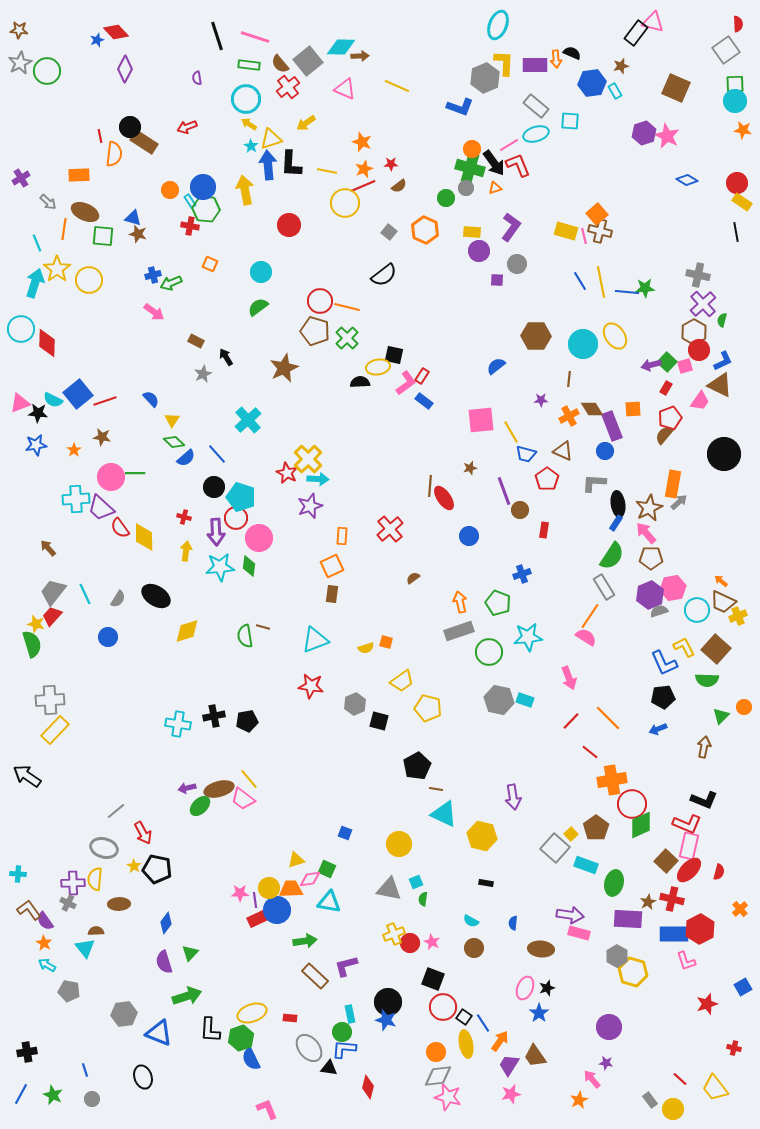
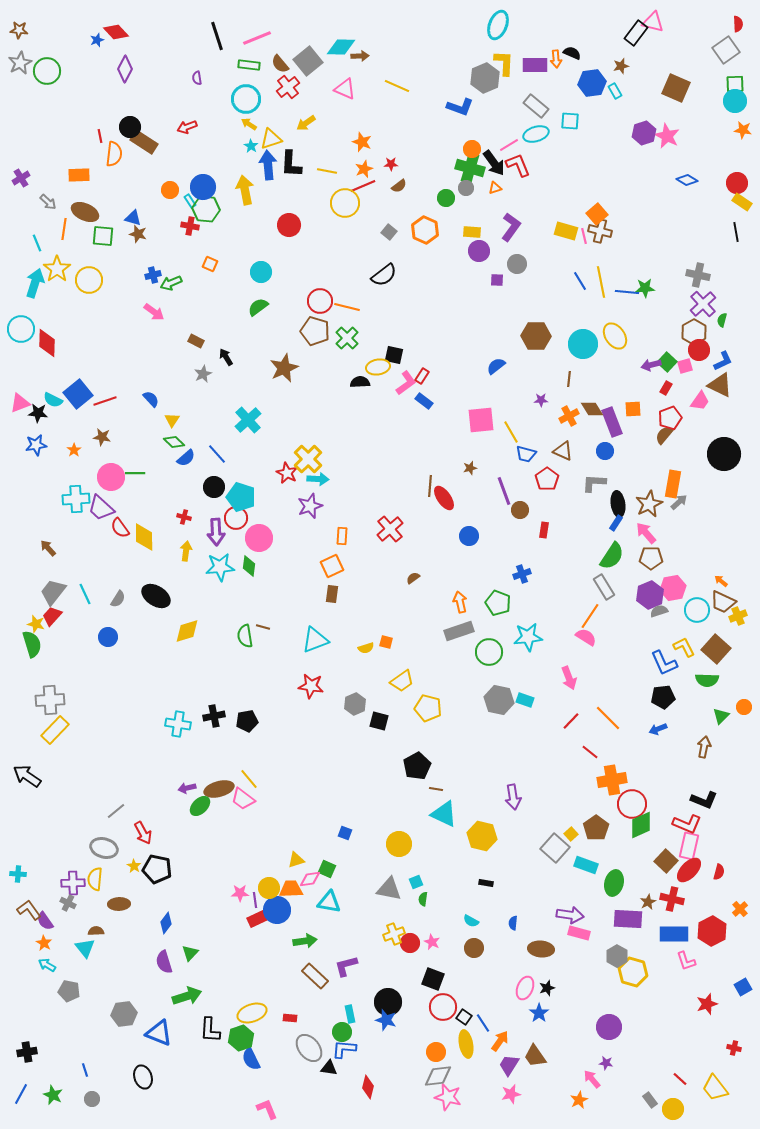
pink line at (255, 37): moved 2 px right, 1 px down; rotated 40 degrees counterclockwise
purple rectangle at (612, 426): moved 4 px up
brown star at (649, 508): moved 4 px up
red hexagon at (700, 929): moved 12 px right, 2 px down
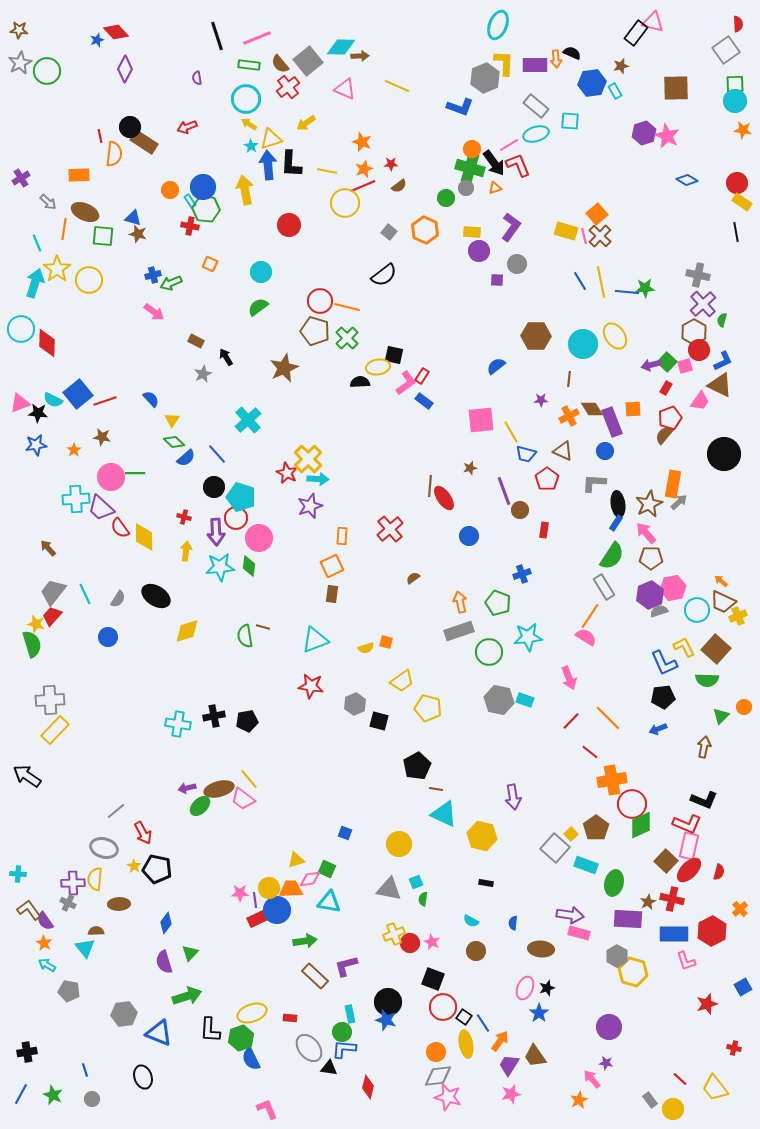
brown square at (676, 88): rotated 24 degrees counterclockwise
brown cross at (600, 231): moved 5 px down; rotated 30 degrees clockwise
brown circle at (474, 948): moved 2 px right, 3 px down
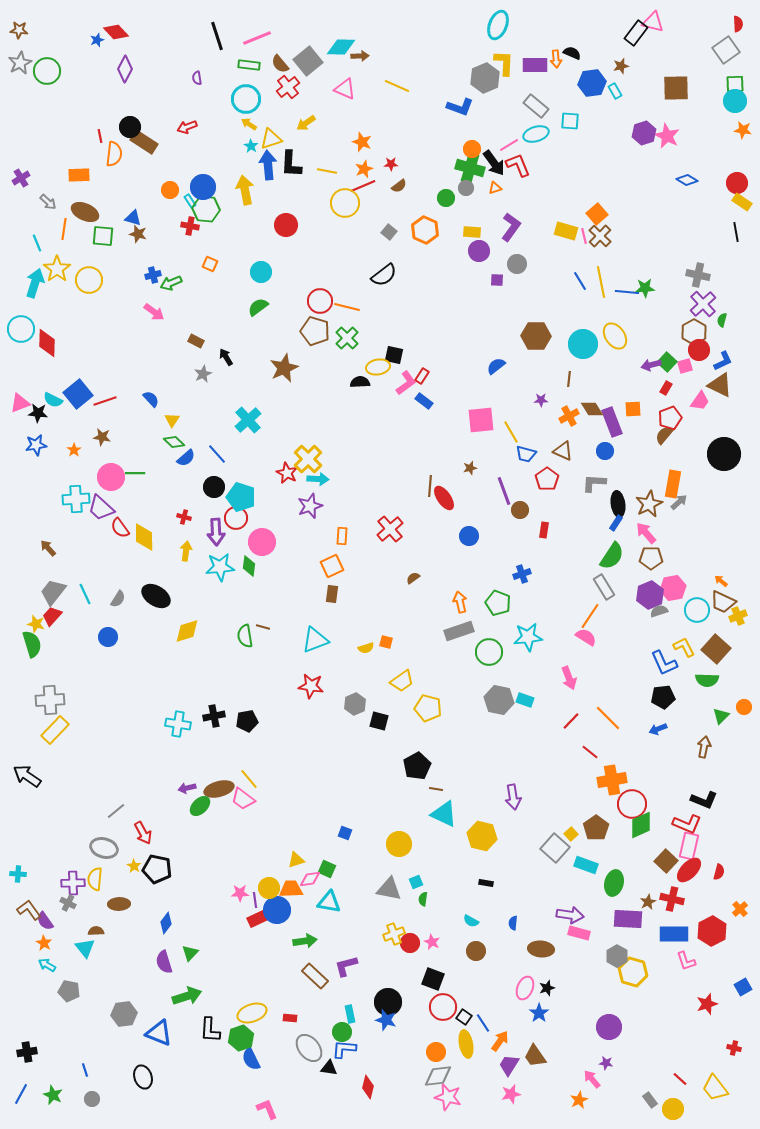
red circle at (289, 225): moved 3 px left
pink circle at (259, 538): moved 3 px right, 4 px down
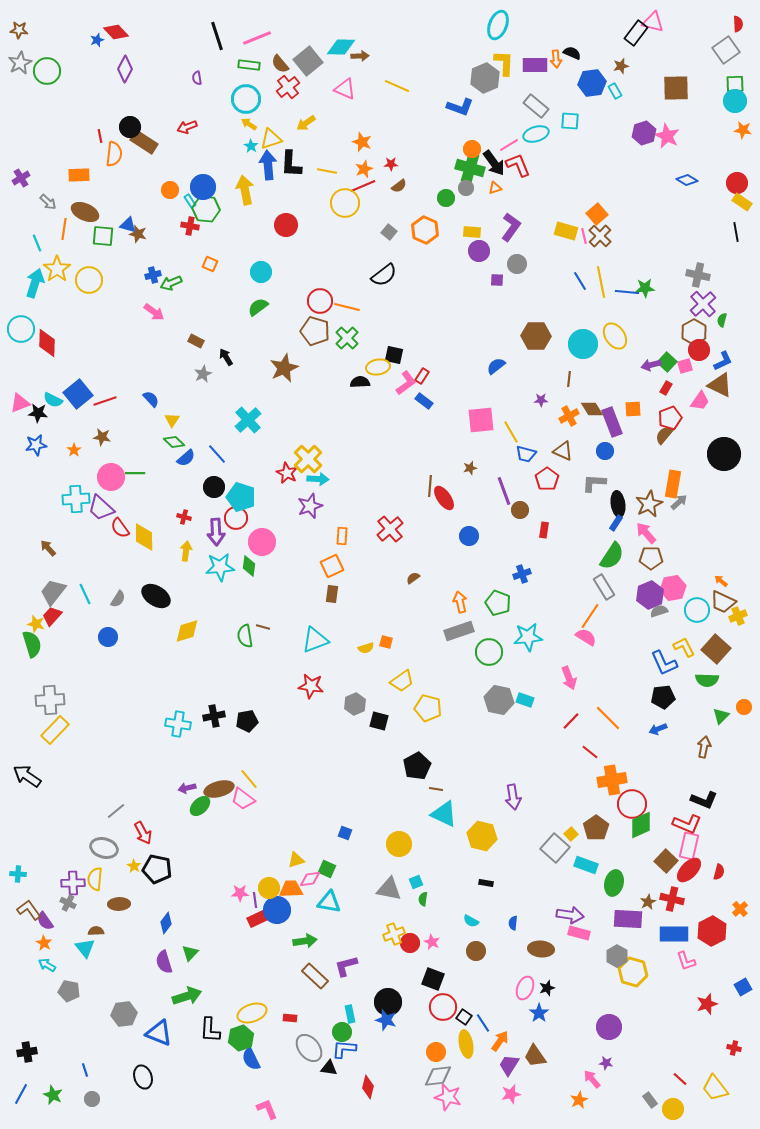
blue triangle at (133, 218): moved 5 px left, 7 px down
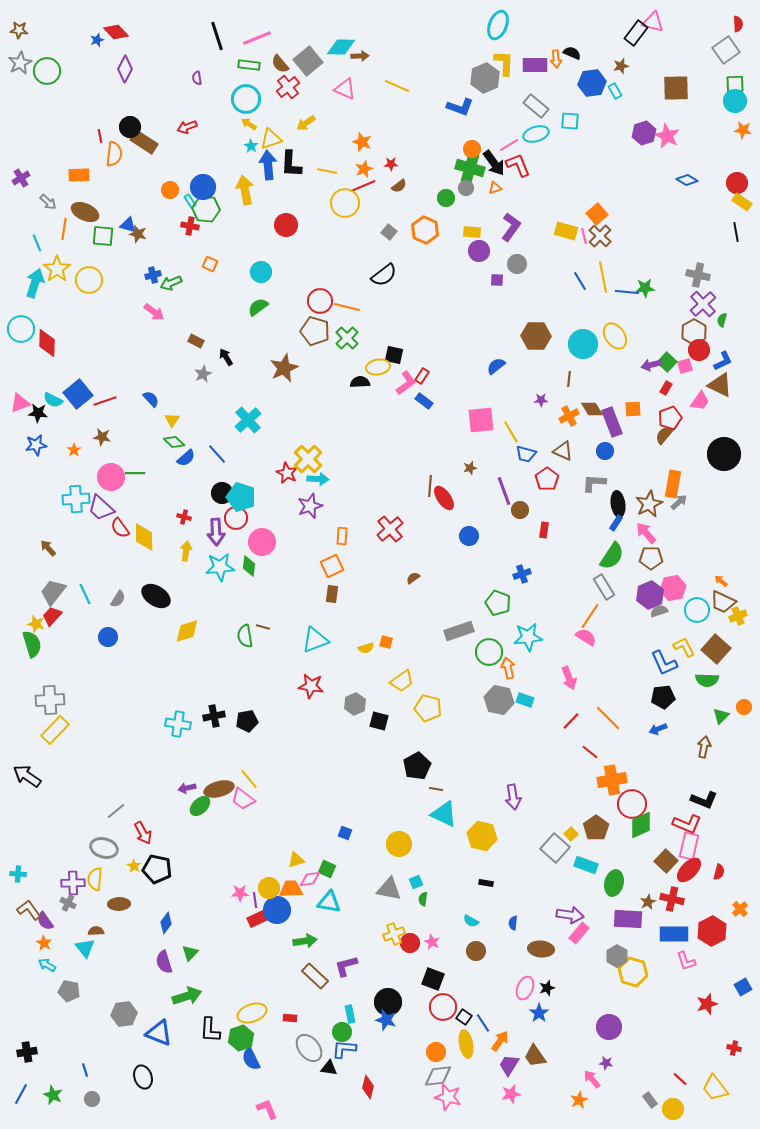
yellow line at (601, 282): moved 2 px right, 5 px up
black circle at (214, 487): moved 8 px right, 6 px down
orange arrow at (460, 602): moved 48 px right, 66 px down
pink rectangle at (579, 933): rotated 65 degrees counterclockwise
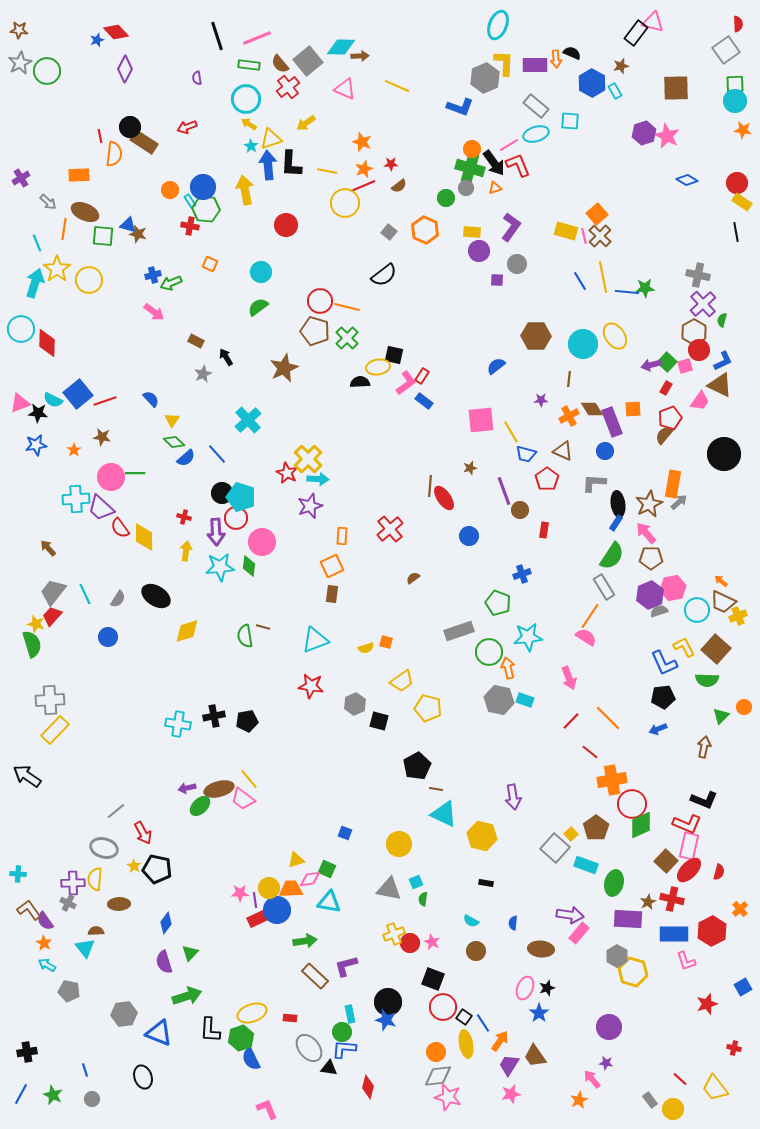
blue hexagon at (592, 83): rotated 24 degrees counterclockwise
